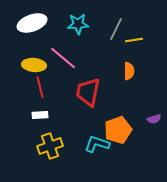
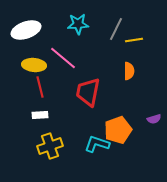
white ellipse: moved 6 px left, 7 px down
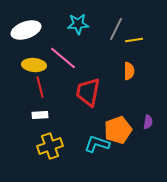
purple semicircle: moved 6 px left, 3 px down; rotated 64 degrees counterclockwise
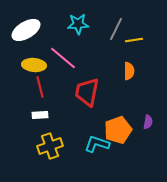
white ellipse: rotated 12 degrees counterclockwise
red trapezoid: moved 1 px left
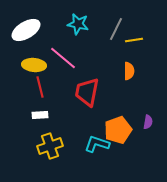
cyan star: rotated 15 degrees clockwise
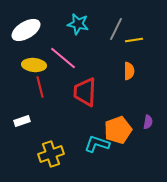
red trapezoid: moved 2 px left; rotated 8 degrees counterclockwise
white rectangle: moved 18 px left, 6 px down; rotated 14 degrees counterclockwise
yellow cross: moved 1 px right, 8 px down
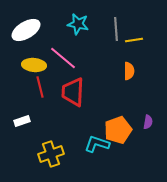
gray line: rotated 30 degrees counterclockwise
red trapezoid: moved 12 px left
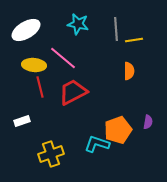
red trapezoid: rotated 60 degrees clockwise
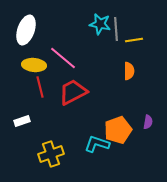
cyan star: moved 22 px right
white ellipse: rotated 40 degrees counterclockwise
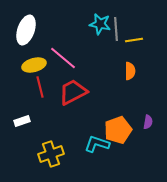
yellow ellipse: rotated 20 degrees counterclockwise
orange semicircle: moved 1 px right
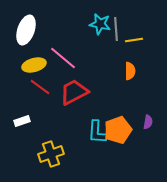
red line: rotated 40 degrees counterclockwise
red trapezoid: moved 1 px right
cyan L-shape: moved 12 px up; rotated 105 degrees counterclockwise
